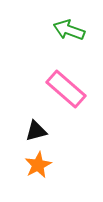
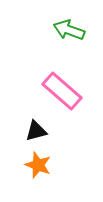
pink rectangle: moved 4 px left, 2 px down
orange star: rotated 24 degrees counterclockwise
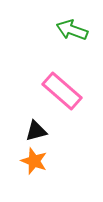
green arrow: moved 3 px right
orange star: moved 4 px left, 4 px up
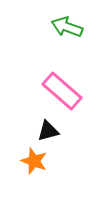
green arrow: moved 5 px left, 3 px up
black triangle: moved 12 px right
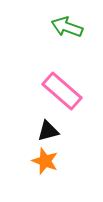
orange star: moved 11 px right
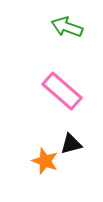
black triangle: moved 23 px right, 13 px down
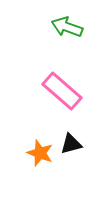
orange star: moved 5 px left, 8 px up
